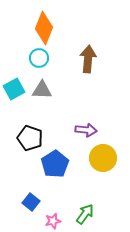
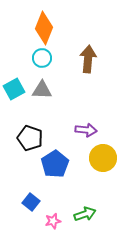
cyan circle: moved 3 px right
green arrow: rotated 35 degrees clockwise
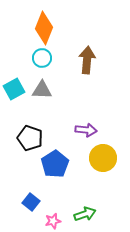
brown arrow: moved 1 px left, 1 px down
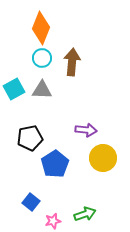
orange diamond: moved 3 px left
brown arrow: moved 15 px left, 2 px down
black pentagon: rotated 30 degrees counterclockwise
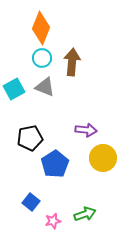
gray triangle: moved 3 px right, 3 px up; rotated 20 degrees clockwise
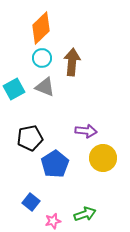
orange diamond: rotated 24 degrees clockwise
purple arrow: moved 1 px down
